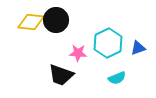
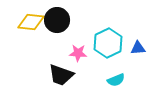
black circle: moved 1 px right
blue triangle: rotated 14 degrees clockwise
cyan semicircle: moved 1 px left, 2 px down
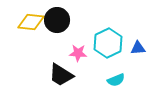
black trapezoid: rotated 12 degrees clockwise
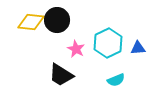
pink star: moved 2 px left, 4 px up; rotated 24 degrees clockwise
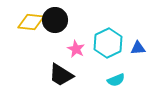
black circle: moved 2 px left
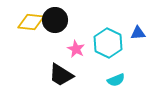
cyan hexagon: rotated 8 degrees counterclockwise
blue triangle: moved 15 px up
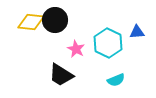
blue triangle: moved 1 px left, 1 px up
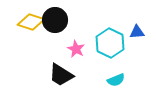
yellow diamond: rotated 12 degrees clockwise
cyan hexagon: moved 2 px right
